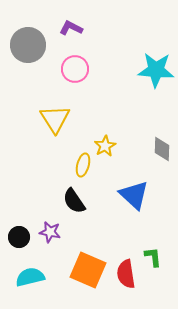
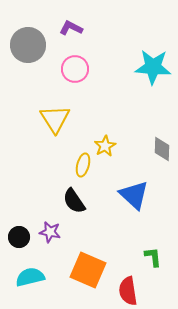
cyan star: moved 3 px left, 3 px up
red semicircle: moved 2 px right, 17 px down
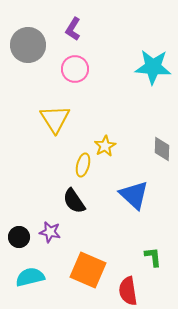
purple L-shape: moved 2 px right, 1 px down; rotated 85 degrees counterclockwise
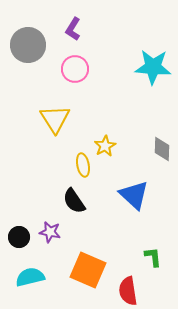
yellow ellipse: rotated 25 degrees counterclockwise
